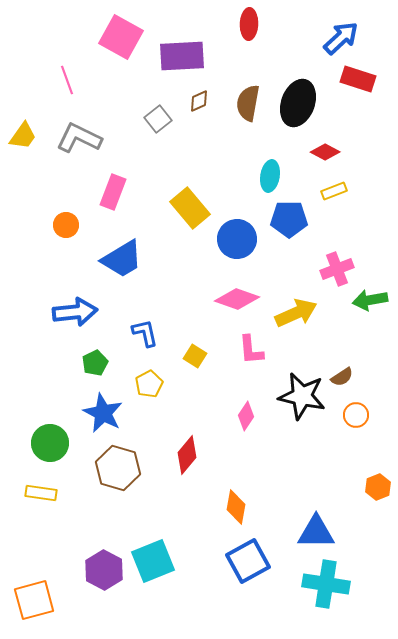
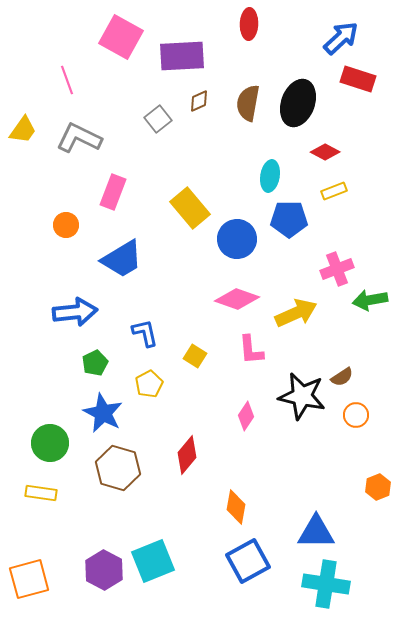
yellow trapezoid at (23, 136): moved 6 px up
orange square at (34, 600): moved 5 px left, 21 px up
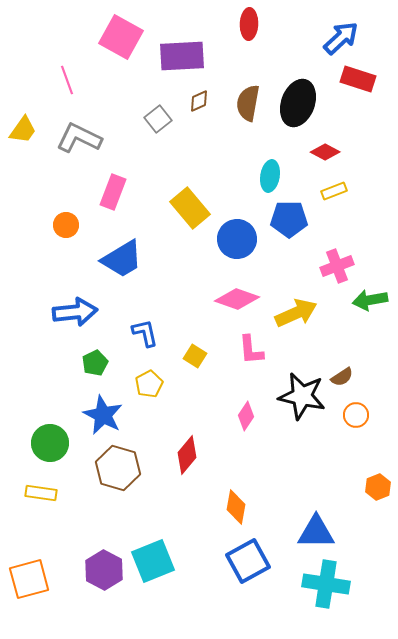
pink cross at (337, 269): moved 3 px up
blue star at (103, 413): moved 2 px down
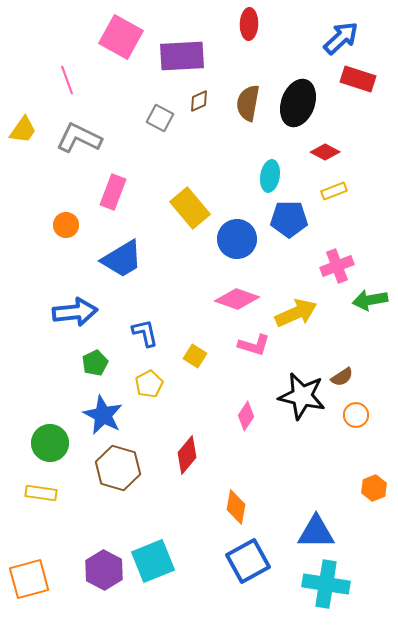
gray square at (158, 119): moved 2 px right, 1 px up; rotated 24 degrees counterclockwise
pink L-shape at (251, 350): moved 3 px right, 5 px up; rotated 68 degrees counterclockwise
orange hexagon at (378, 487): moved 4 px left, 1 px down
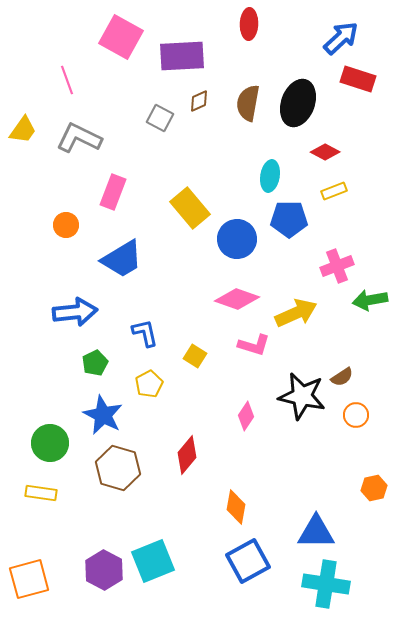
orange hexagon at (374, 488): rotated 10 degrees clockwise
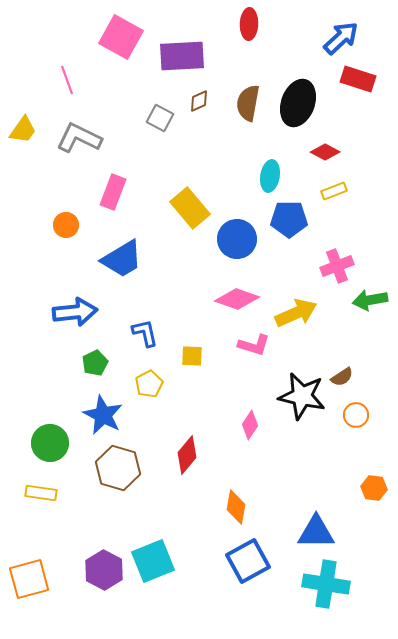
yellow square at (195, 356): moved 3 px left; rotated 30 degrees counterclockwise
pink diamond at (246, 416): moved 4 px right, 9 px down
orange hexagon at (374, 488): rotated 20 degrees clockwise
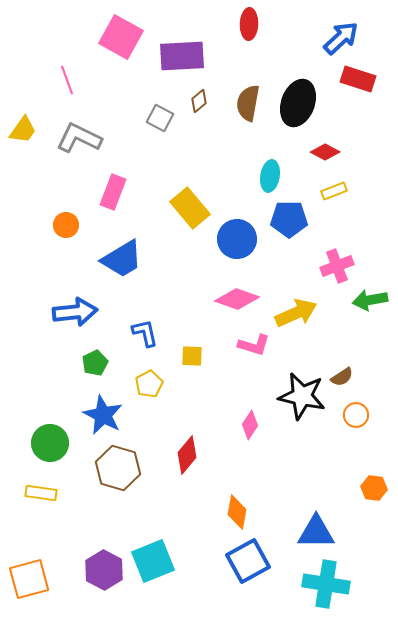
brown diamond at (199, 101): rotated 15 degrees counterclockwise
orange diamond at (236, 507): moved 1 px right, 5 px down
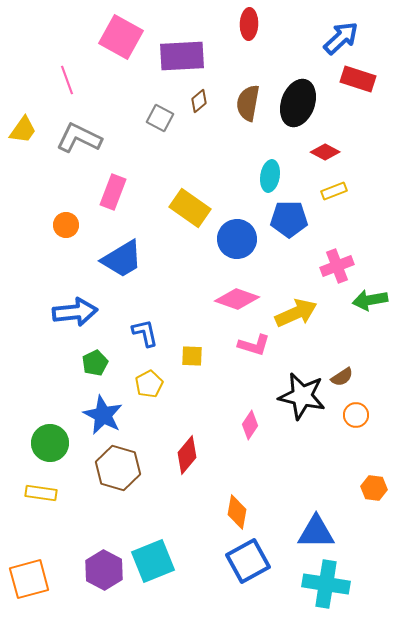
yellow rectangle at (190, 208): rotated 15 degrees counterclockwise
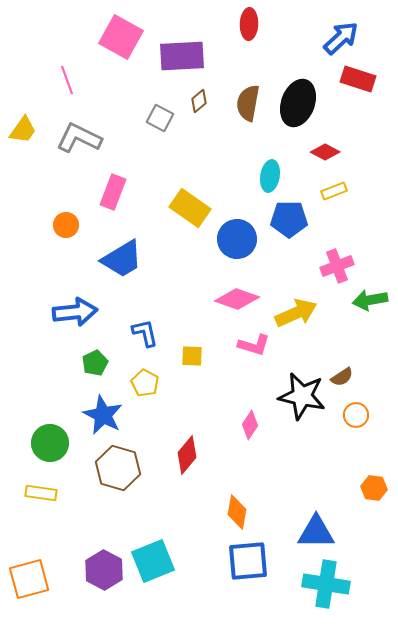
yellow pentagon at (149, 384): moved 4 px left, 1 px up; rotated 16 degrees counterclockwise
blue square at (248, 561): rotated 24 degrees clockwise
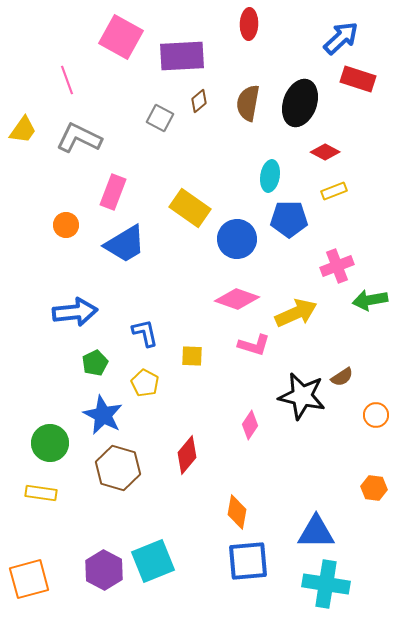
black ellipse at (298, 103): moved 2 px right
blue trapezoid at (122, 259): moved 3 px right, 15 px up
orange circle at (356, 415): moved 20 px right
